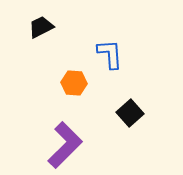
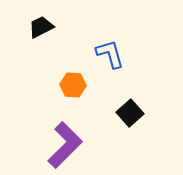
blue L-shape: rotated 12 degrees counterclockwise
orange hexagon: moved 1 px left, 2 px down
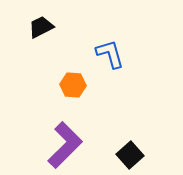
black square: moved 42 px down
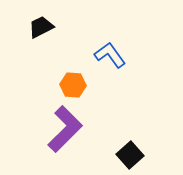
blue L-shape: moved 1 px down; rotated 20 degrees counterclockwise
purple L-shape: moved 16 px up
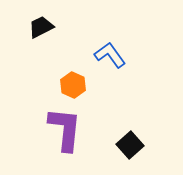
orange hexagon: rotated 20 degrees clockwise
purple L-shape: rotated 39 degrees counterclockwise
black square: moved 10 px up
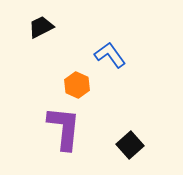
orange hexagon: moved 4 px right
purple L-shape: moved 1 px left, 1 px up
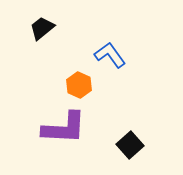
black trapezoid: moved 1 px right, 1 px down; rotated 12 degrees counterclockwise
orange hexagon: moved 2 px right
purple L-shape: rotated 87 degrees clockwise
